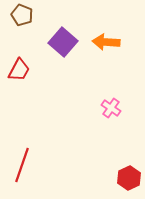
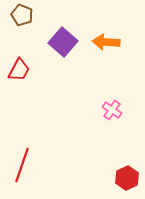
pink cross: moved 1 px right, 2 px down
red hexagon: moved 2 px left
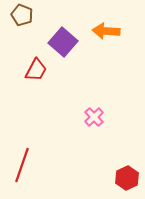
orange arrow: moved 11 px up
red trapezoid: moved 17 px right
pink cross: moved 18 px left, 7 px down; rotated 12 degrees clockwise
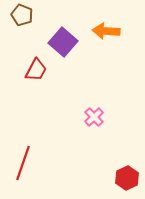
red line: moved 1 px right, 2 px up
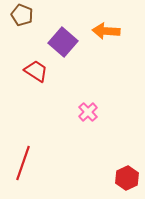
red trapezoid: moved 1 px down; rotated 85 degrees counterclockwise
pink cross: moved 6 px left, 5 px up
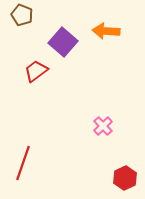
red trapezoid: rotated 70 degrees counterclockwise
pink cross: moved 15 px right, 14 px down
red hexagon: moved 2 px left
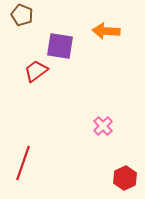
purple square: moved 3 px left, 4 px down; rotated 32 degrees counterclockwise
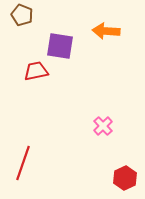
red trapezoid: rotated 25 degrees clockwise
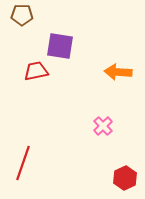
brown pentagon: rotated 20 degrees counterclockwise
orange arrow: moved 12 px right, 41 px down
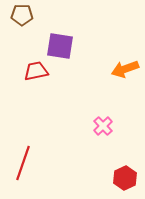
orange arrow: moved 7 px right, 3 px up; rotated 24 degrees counterclockwise
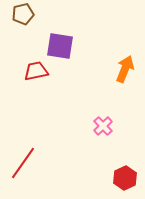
brown pentagon: moved 1 px right, 1 px up; rotated 15 degrees counterclockwise
orange arrow: rotated 132 degrees clockwise
red line: rotated 16 degrees clockwise
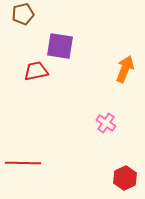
pink cross: moved 3 px right, 3 px up; rotated 12 degrees counterclockwise
red line: rotated 56 degrees clockwise
